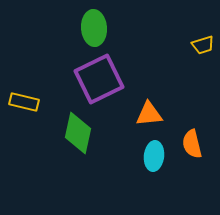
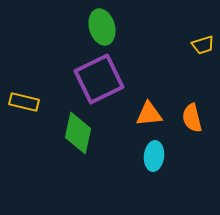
green ellipse: moved 8 px right, 1 px up; rotated 12 degrees counterclockwise
orange semicircle: moved 26 px up
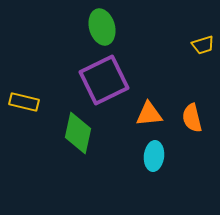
purple square: moved 5 px right, 1 px down
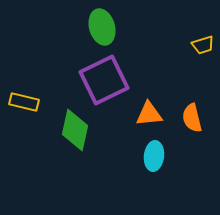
green diamond: moved 3 px left, 3 px up
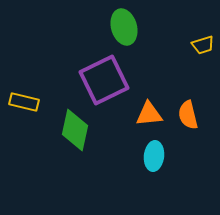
green ellipse: moved 22 px right
orange semicircle: moved 4 px left, 3 px up
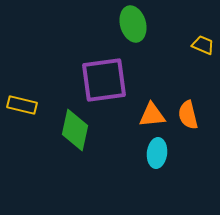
green ellipse: moved 9 px right, 3 px up
yellow trapezoid: rotated 140 degrees counterclockwise
purple square: rotated 18 degrees clockwise
yellow rectangle: moved 2 px left, 3 px down
orange triangle: moved 3 px right, 1 px down
cyan ellipse: moved 3 px right, 3 px up
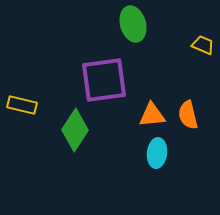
green diamond: rotated 21 degrees clockwise
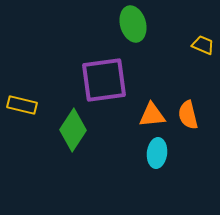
green diamond: moved 2 px left
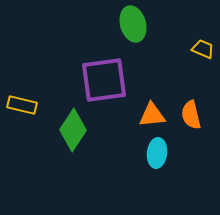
yellow trapezoid: moved 4 px down
orange semicircle: moved 3 px right
